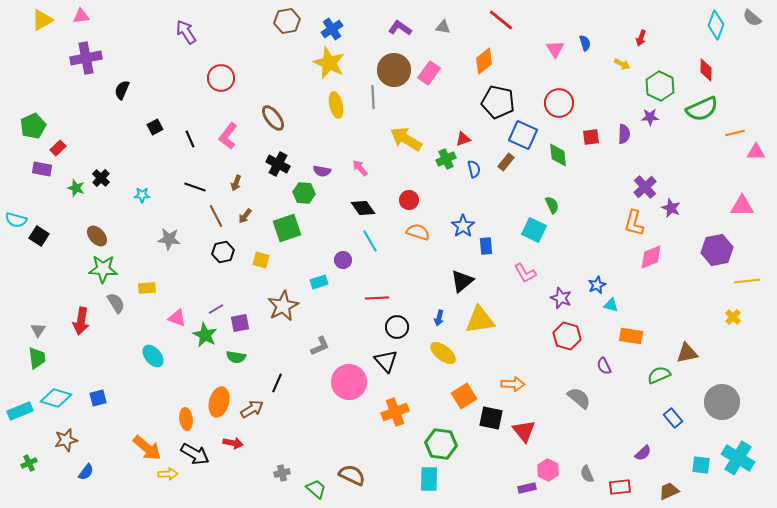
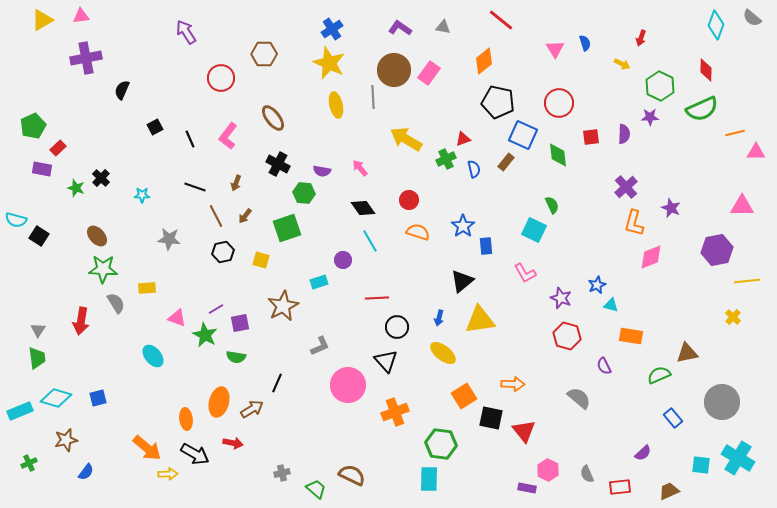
brown hexagon at (287, 21): moved 23 px left, 33 px down; rotated 10 degrees clockwise
purple cross at (645, 187): moved 19 px left
pink circle at (349, 382): moved 1 px left, 3 px down
purple rectangle at (527, 488): rotated 24 degrees clockwise
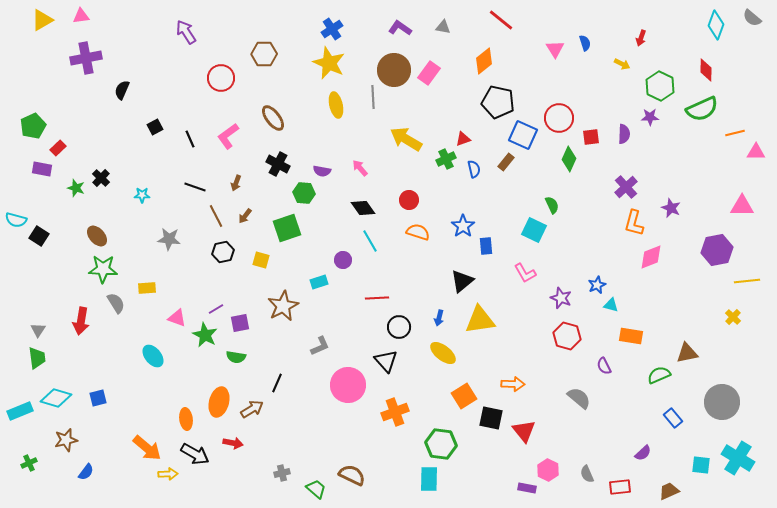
red circle at (559, 103): moved 15 px down
pink L-shape at (228, 136): rotated 16 degrees clockwise
green diamond at (558, 155): moved 11 px right, 4 px down; rotated 30 degrees clockwise
black circle at (397, 327): moved 2 px right
